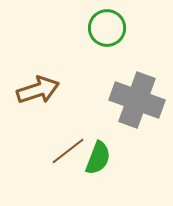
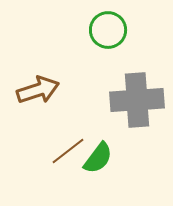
green circle: moved 1 px right, 2 px down
gray cross: rotated 24 degrees counterclockwise
green semicircle: rotated 16 degrees clockwise
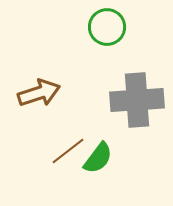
green circle: moved 1 px left, 3 px up
brown arrow: moved 1 px right, 3 px down
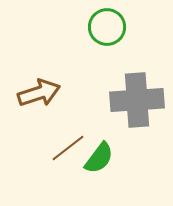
brown line: moved 3 px up
green semicircle: moved 1 px right
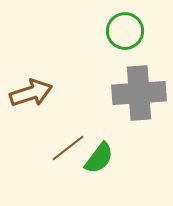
green circle: moved 18 px right, 4 px down
brown arrow: moved 8 px left
gray cross: moved 2 px right, 7 px up
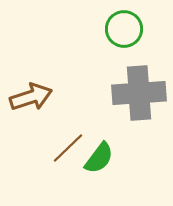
green circle: moved 1 px left, 2 px up
brown arrow: moved 4 px down
brown line: rotated 6 degrees counterclockwise
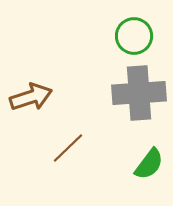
green circle: moved 10 px right, 7 px down
green semicircle: moved 50 px right, 6 px down
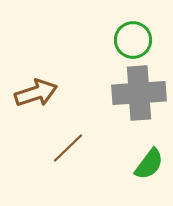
green circle: moved 1 px left, 4 px down
brown arrow: moved 5 px right, 4 px up
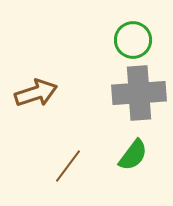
brown line: moved 18 px down; rotated 9 degrees counterclockwise
green semicircle: moved 16 px left, 9 px up
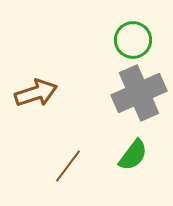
gray cross: rotated 20 degrees counterclockwise
